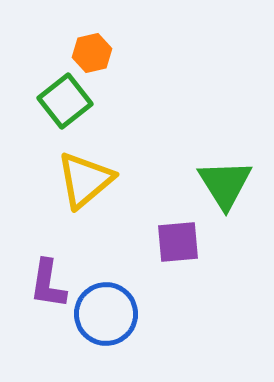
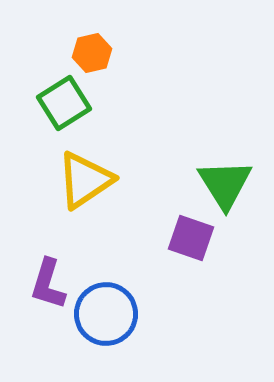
green square: moved 1 px left, 2 px down; rotated 6 degrees clockwise
yellow triangle: rotated 6 degrees clockwise
purple square: moved 13 px right, 4 px up; rotated 24 degrees clockwise
purple L-shape: rotated 8 degrees clockwise
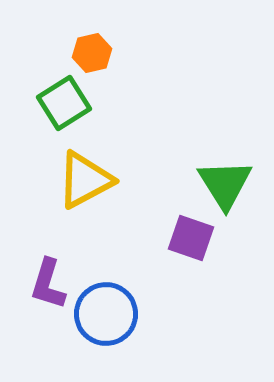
yellow triangle: rotated 6 degrees clockwise
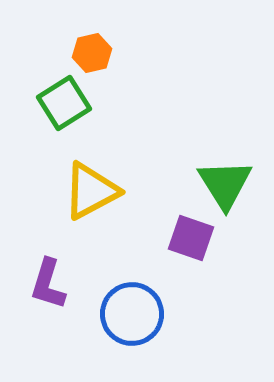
yellow triangle: moved 6 px right, 11 px down
blue circle: moved 26 px right
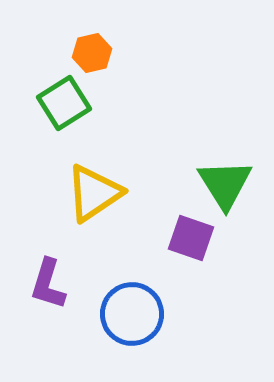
yellow triangle: moved 3 px right, 2 px down; rotated 6 degrees counterclockwise
